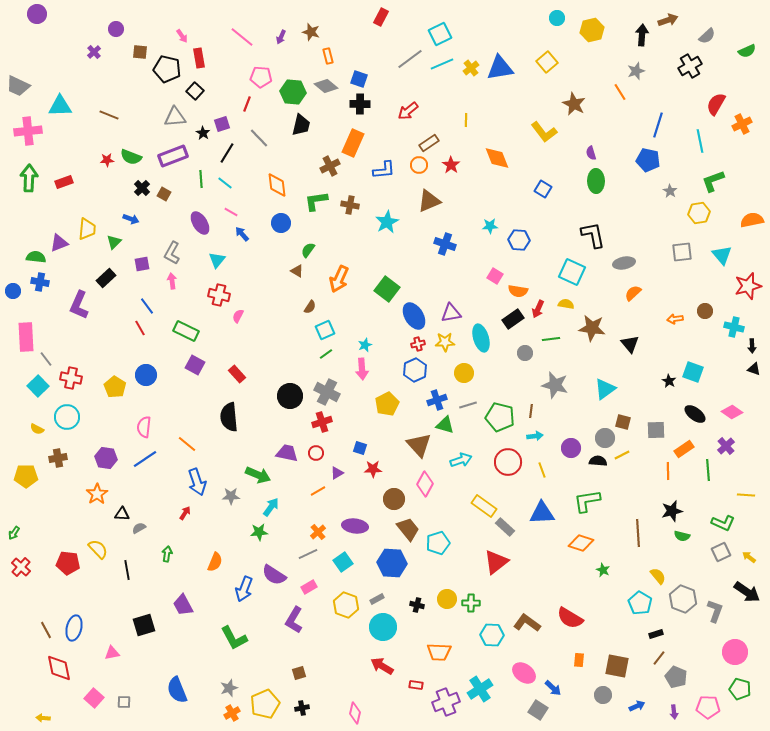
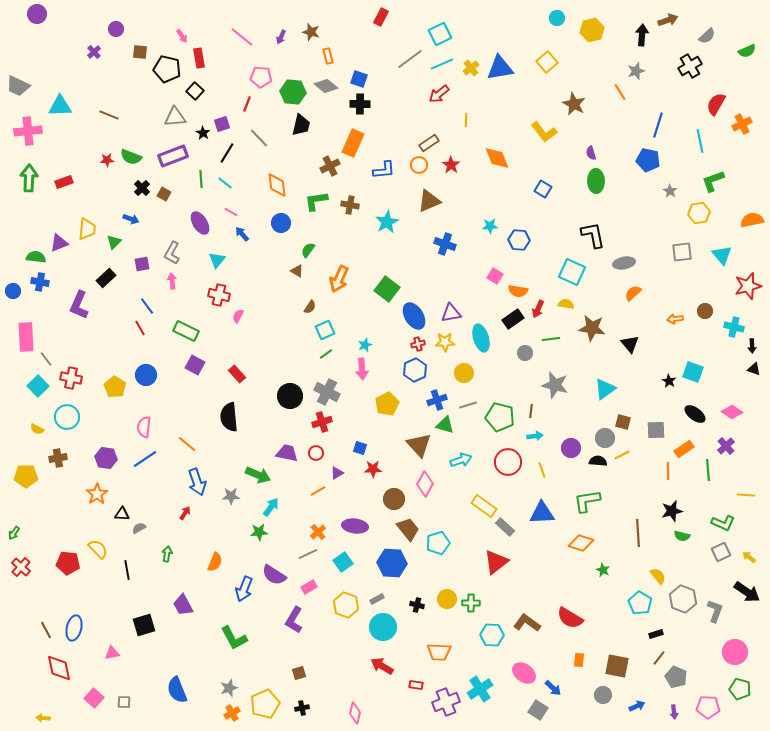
red arrow at (408, 111): moved 31 px right, 17 px up
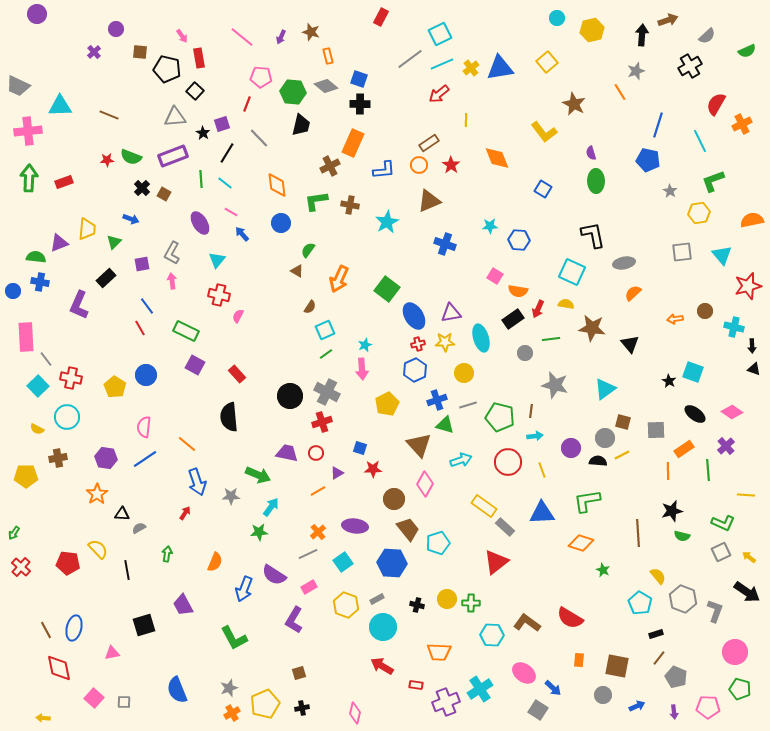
cyan line at (700, 141): rotated 15 degrees counterclockwise
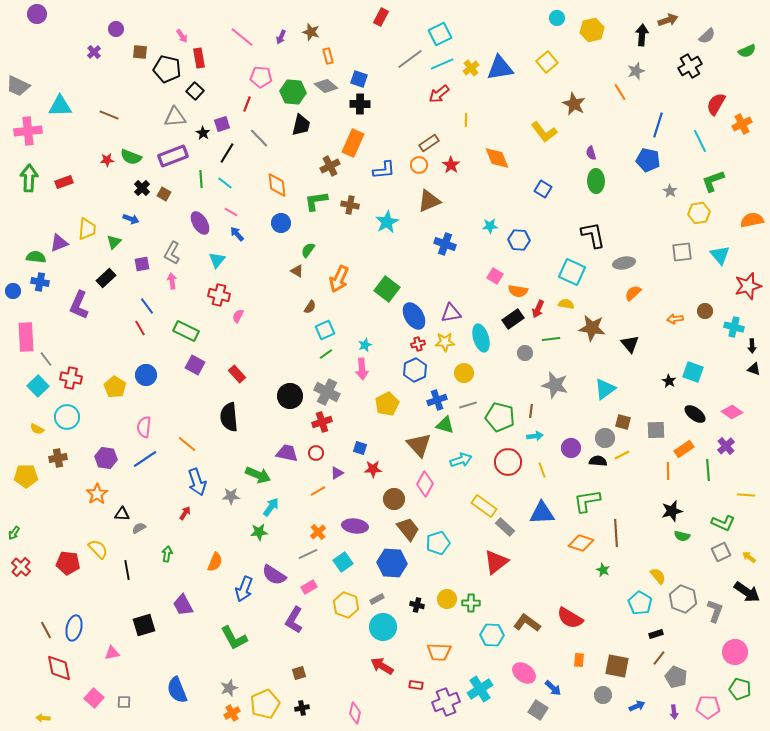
blue arrow at (242, 234): moved 5 px left
cyan triangle at (722, 255): moved 2 px left
brown line at (638, 533): moved 22 px left
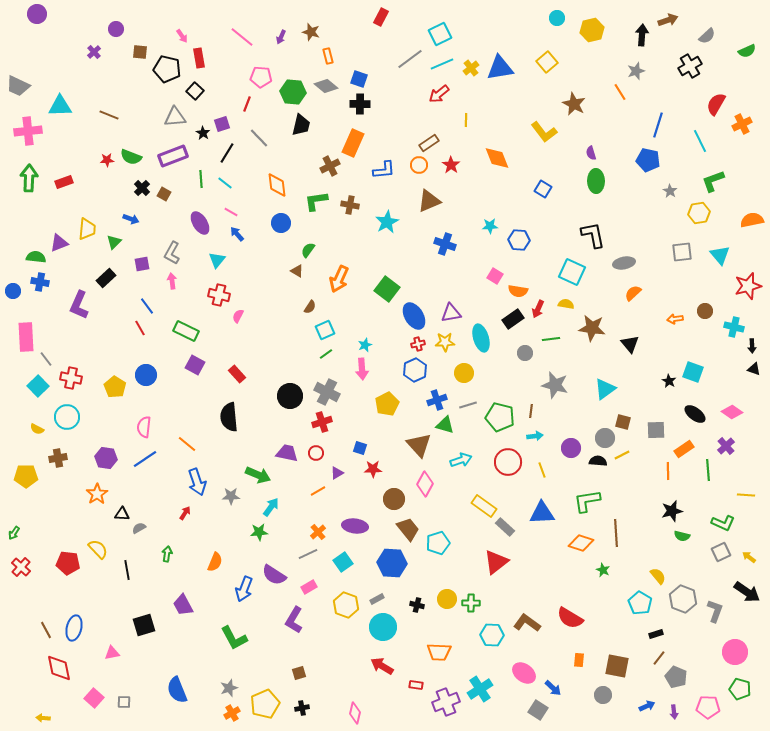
blue arrow at (637, 706): moved 10 px right
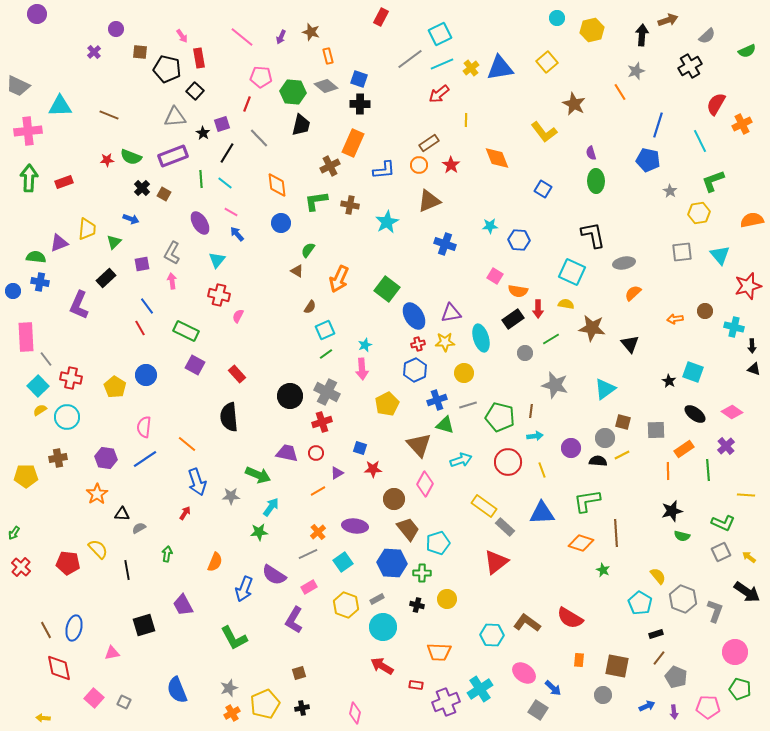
red arrow at (538, 309): rotated 24 degrees counterclockwise
green line at (551, 339): rotated 24 degrees counterclockwise
yellow semicircle at (37, 429): moved 3 px right, 19 px up; rotated 120 degrees clockwise
green cross at (471, 603): moved 49 px left, 30 px up
gray square at (124, 702): rotated 24 degrees clockwise
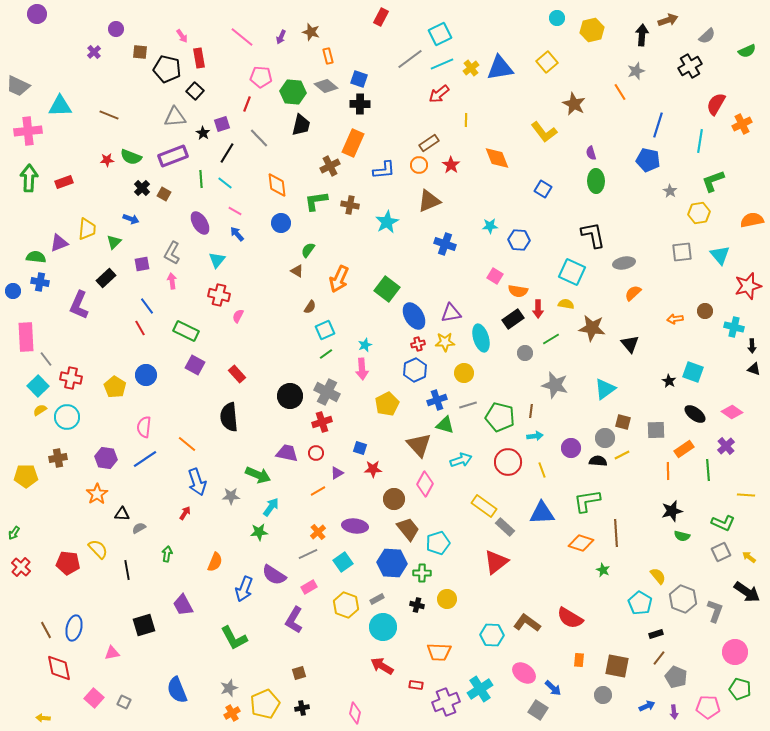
cyan line at (700, 141): rotated 35 degrees clockwise
pink line at (231, 212): moved 4 px right, 1 px up
